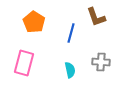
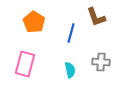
pink rectangle: moved 1 px right, 1 px down
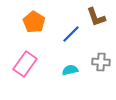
blue line: moved 1 px down; rotated 30 degrees clockwise
pink rectangle: rotated 20 degrees clockwise
cyan semicircle: rotated 91 degrees counterclockwise
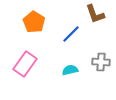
brown L-shape: moved 1 px left, 3 px up
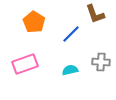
pink rectangle: rotated 35 degrees clockwise
